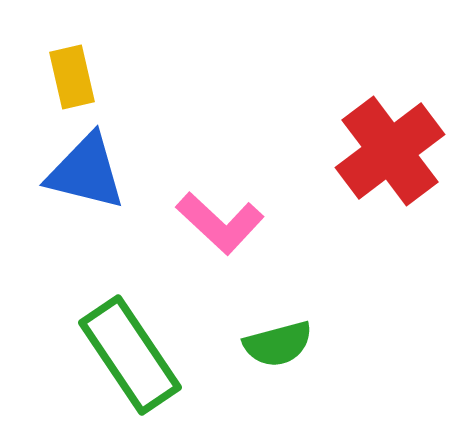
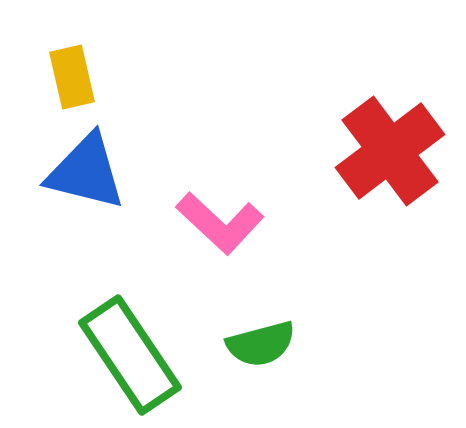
green semicircle: moved 17 px left
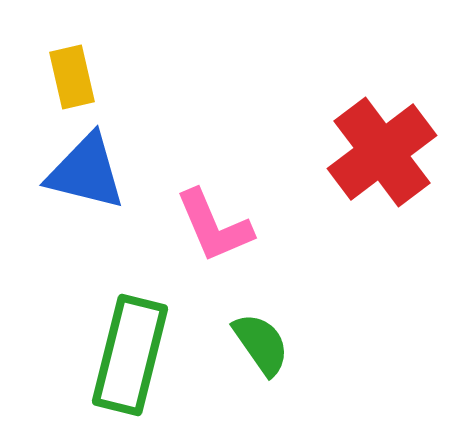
red cross: moved 8 px left, 1 px down
pink L-shape: moved 6 px left, 3 px down; rotated 24 degrees clockwise
green semicircle: rotated 110 degrees counterclockwise
green rectangle: rotated 48 degrees clockwise
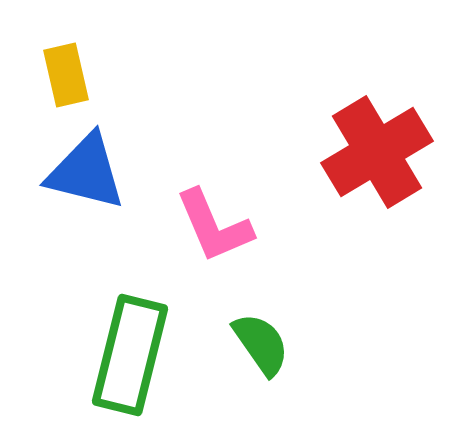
yellow rectangle: moved 6 px left, 2 px up
red cross: moved 5 px left; rotated 6 degrees clockwise
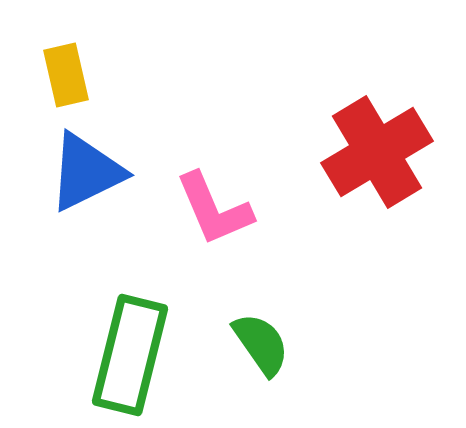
blue triangle: rotated 40 degrees counterclockwise
pink L-shape: moved 17 px up
